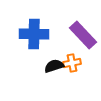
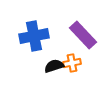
blue cross: moved 2 px down; rotated 12 degrees counterclockwise
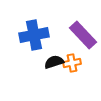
blue cross: moved 1 px up
black semicircle: moved 4 px up
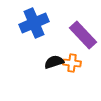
blue cross: moved 12 px up; rotated 12 degrees counterclockwise
orange cross: rotated 18 degrees clockwise
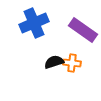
purple rectangle: moved 5 px up; rotated 12 degrees counterclockwise
